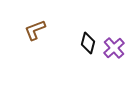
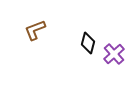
purple cross: moved 6 px down
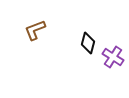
purple cross: moved 1 px left, 3 px down; rotated 15 degrees counterclockwise
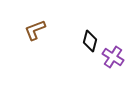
black diamond: moved 2 px right, 2 px up
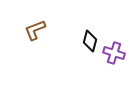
purple cross: moved 1 px right, 4 px up; rotated 15 degrees counterclockwise
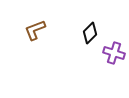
black diamond: moved 8 px up; rotated 30 degrees clockwise
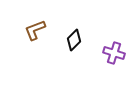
black diamond: moved 16 px left, 7 px down
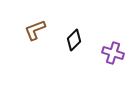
purple cross: moved 1 px left
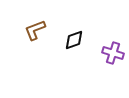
black diamond: rotated 25 degrees clockwise
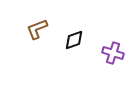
brown L-shape: moved 2 px right, 1 px up
